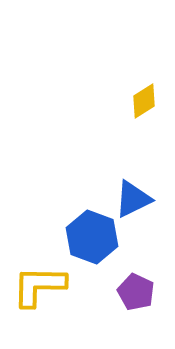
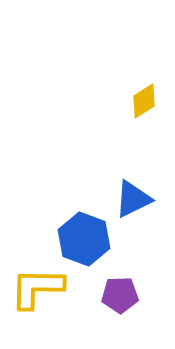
blue hexagon: moved 8 px left, 2 px down
yellow L-shape: moved 2 px left, 2 px down
purple pentagon: moved 16 px left, 3 px down; rotated 27 degrees counterclockwise
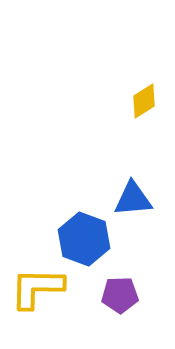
blue triangle: rotated 21 degrees clockwise
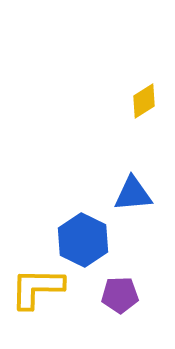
blue triangle: moved 5 px up
blue hexagon: moved 1 px left, 1 px down; rotated 6 degrees clockwise
